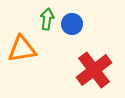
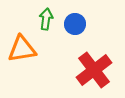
green arrow: moved 1 px left
blue circle: moved 3 px right
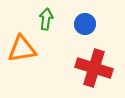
blue circle: moved 10 px right
red cross: moved 2 px up; rotated 36 degrees counterclockwise
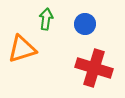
orange triangle: rotated 8 degrees counterclockwise
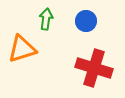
blue circle: moved 1 px right, 3 px up
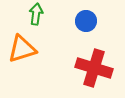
green arrow: moved 10 px left, 5 px up
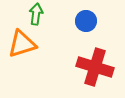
orange triangle: moved 5 px up
red cross: moved 1 px right, 1 px up
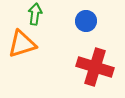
green arrow: moved 1 px left
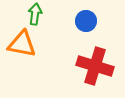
orange triangle: rotated 28 degrees clockwise
red cross: moved 1 px up
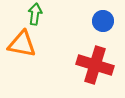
blue circle: moved 17 px right
red cross: moved 1 px up
